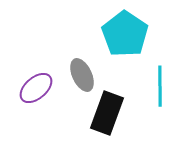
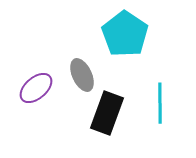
cyan line: moved 17 px down
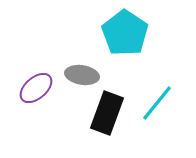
cyan pentagon: moved 1 px up
gray ellipse: rotated 56 degrees counterclockwise
cyan line: moved 3 px left; rotated 39 degrees clockwise
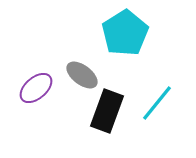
cyan pentagon: rotated 6 degrees clockwise
gray ellipse: rotated 28 degrees clockwise
black rectangle: moved 2 px up
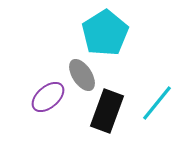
cyan pentagon: moved 20 px left
gray ellipse: rotated 20 degrees clockwise
purple ellipse: moved 12 px right, 9 px down
